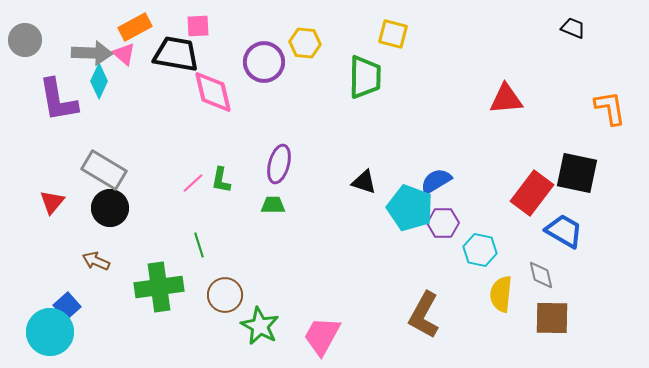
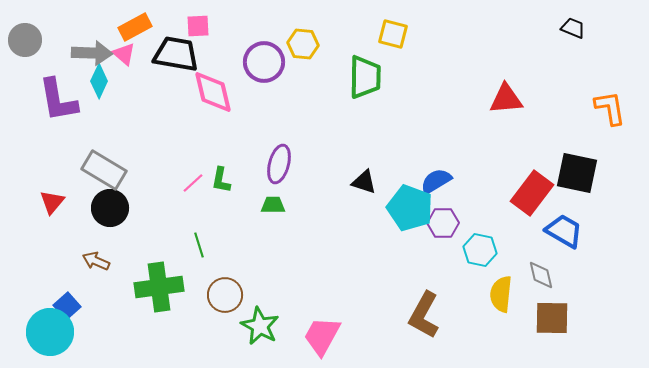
yellow hexagon at (305, 43): moved 2 px left, 1 px down
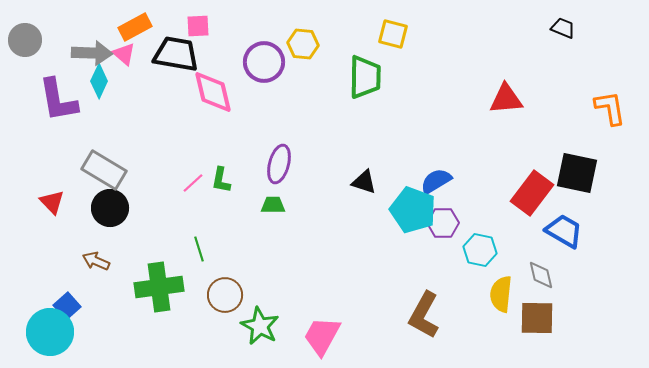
black trapezoid at (573, 28): moved 10 px left
red triangle at (52, 202): rotated 24 degrees counterclockwise
cyan pentagon at (410, 208): moved 3 px right, 2 px down
green line at (199, 245): moved 4 px down
brown square at (552, 318): moved 15 px left
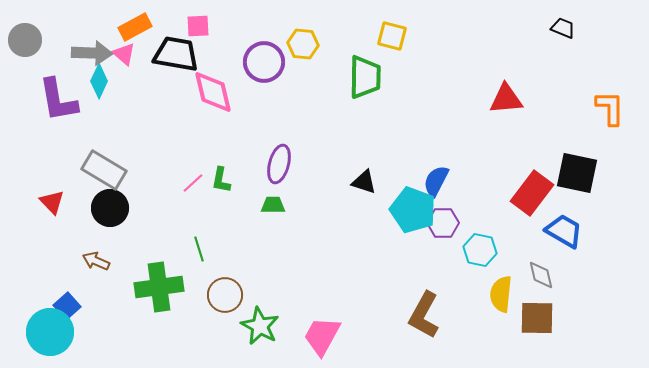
yellow square at (393, 34): moved 1 px left, 2 px down
orange L-shape at (610, 108): rotated 9 degrees clockwise
blue semicircle at (436, 181): rotated 32 degrees counterclockwise
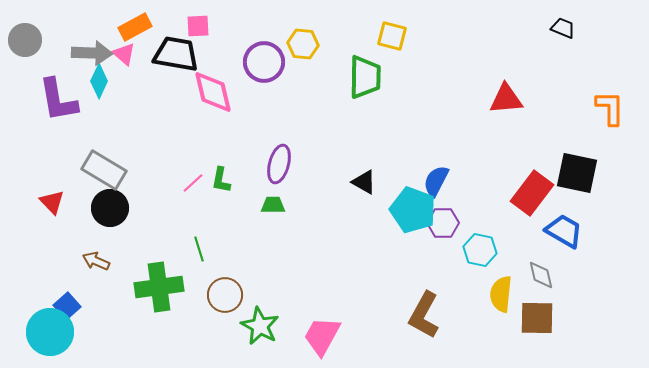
black triangle at (364, 182): rotated 12 degrees clockwise
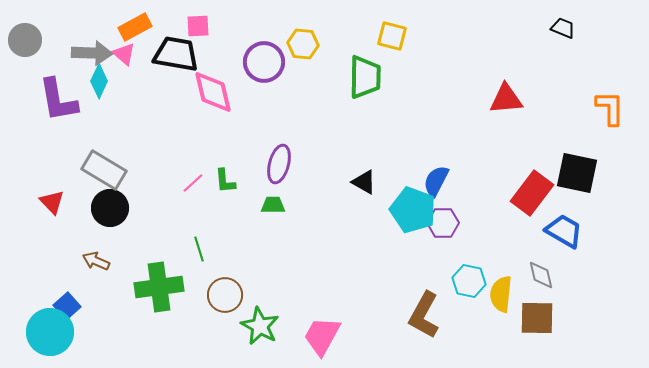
green L-shape at (221, 180): moved 4 px right, 1 px down; rotated 16 degrees counterclockwise
cyan hexagon at (480, 250): moved 11 px left, 31 px down
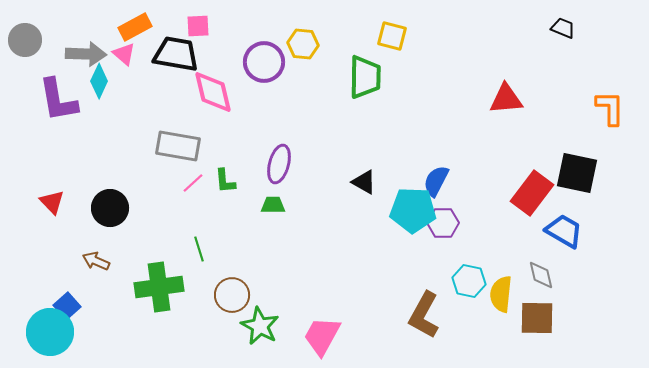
gray arrow at (92, 53): moved 6 px left, 1 px down
gray rectangle at (104, 170): moved 74 px right, 24 px up; rotated 21 degrees counterclockwise
cyan pentagon at (413, 210): rotated 18 degrees counterclockwise
brown circle at (225, 295): moved 7 px right
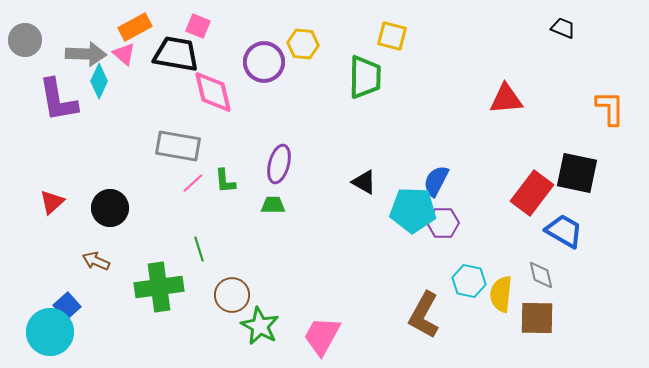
pink square at (198, 26): rotated 25 degrees clockwise
red triangle at (52, 202): rotated 32 degrees clockwise
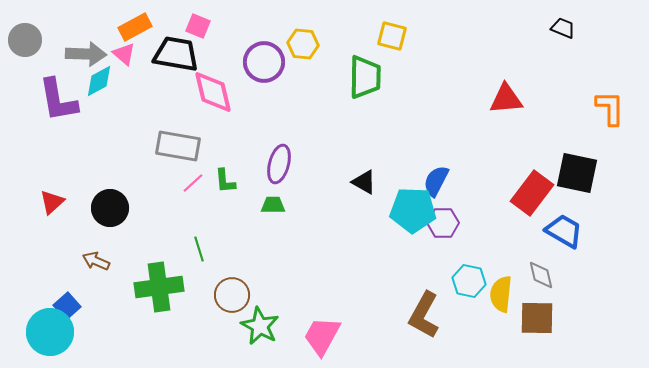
cyan diamond at (99, 81): rotated 36 degrees clockwise
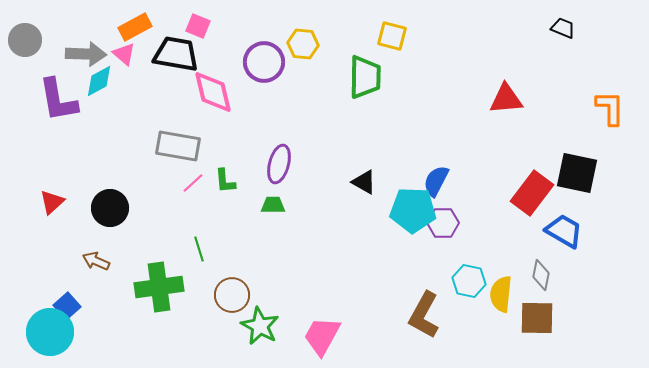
gray diamond at (541, 275): rotated 24 degrees clockwise
